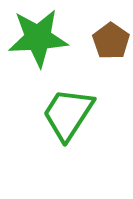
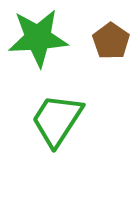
green trapezoid: moved 11 px left, 6 px down
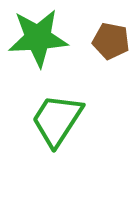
brown pentagon: rotated 24 degrees counterclockwise
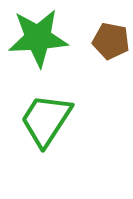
green trapezoid: moved 11 px left
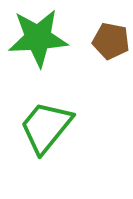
green trapezoid: moved 7 px down; rotated 6 degrees clockwise
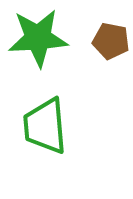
green trapezoid: moved 1 px left, 1 px up; rotated 44 degrees counterclockwise
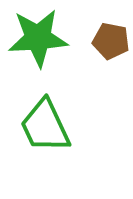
green trapezoid: rotated 20 degrees counterclockwise
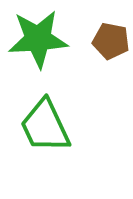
green star: moved 1 px down
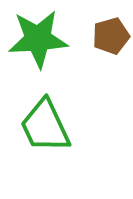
brown pentagon: moved 5 px up; rotated 27 degrees counterclockwise
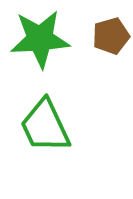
green star: moved 2 px right
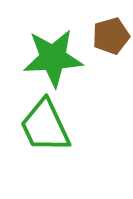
green star: moved 13 px right, 19 px down
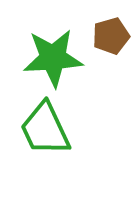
green trapezoid: moved 3 px down
